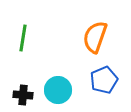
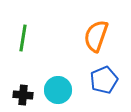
orange semicircle: moved 1 px right, 1 px up
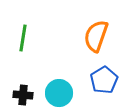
blue pentagon: rotated 8 degrees counterclockwise
cyan circle: moved 1 px right, 3 px down
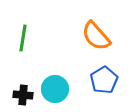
orange semicircle: rotated 60 degrees counterclockwise
cyan circle: moved 4 px left, 4 px up
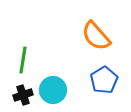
green line: moved 22 px down
cyan circle: moved 2 px left, 1 px down
black cross: rotated 24 degrees counterclockwise
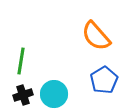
green line: moved 2 px left, 1 px down
cyan circle: moved 1 px right, 4 px down
